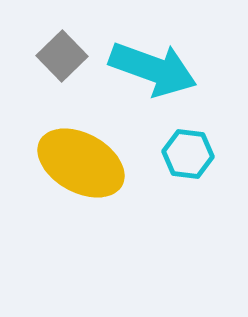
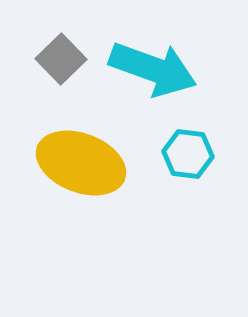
gray square: moved 1 px left, 3 px down
yellow ellipse: rotated 8 degrees counterclockwise
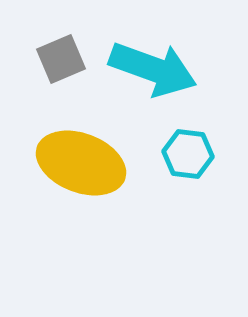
gray square: rotated 21 degrees clockwise
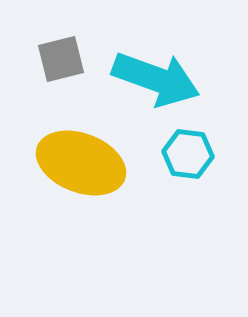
gray square: rotated 9 degrees clockwise
cyan arrow: moved 3 px right, 10 px down
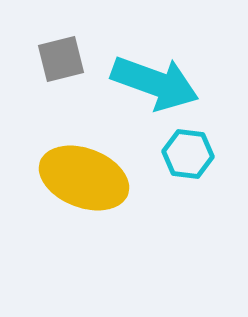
cyan arrow: moved 1 px left, 4 px down
yellow ellipse: moved 3 px right, 15 px down
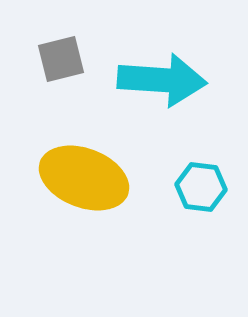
cyan arrow: moved 7 px right, 3 px up; rotated 16 degrees counterclockwise
cyan hexagon: moved 13 px right, 33 px down
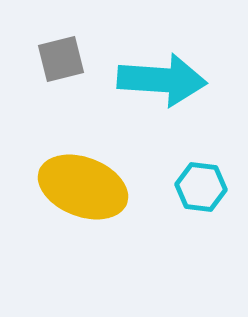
yellow ellipse: moved 1 px left, 9 px down
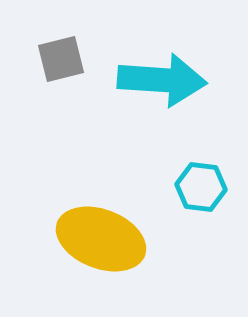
yellow ellipse: moved 18 px right, 52 px down
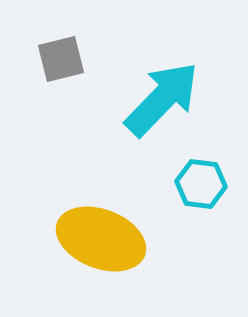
cyan arrow: moved 19 px down; rotated 50 degrees counterclockwise
cyan hexagon: moved 3 px up
